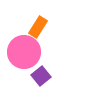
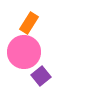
orange rectangle: moved 9 px left, 4 px up
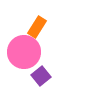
orange rectangle: moved 8 px right, 4 px down
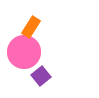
orange rectangle: moved 6 px left
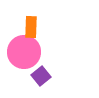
orange rectangle: rotated 30 degrees counterclockwise
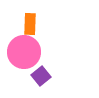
orange rectangle: moved 1 px left, 3 px up
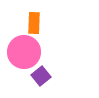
orange rectangle: moved 4 px right, 1 px up
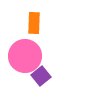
pink circle: moved 1 px right, 4 px down
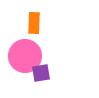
purple square: moved 3 px up; rotated 30 degrees clockwise
